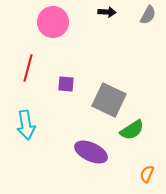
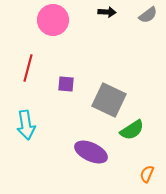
gray semicircle: rotated 24 degrees clockwise
pink circle: moved 2 px up
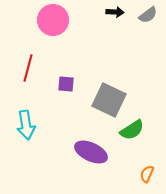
black arrow: moved 8 px right
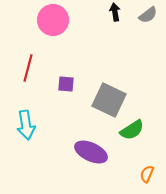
black arrow: rotated 102 degrees counterclockwise
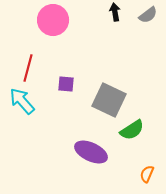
cyan arrow: moved 4 px left, 24 px up; rotated 148 degrees clockwise
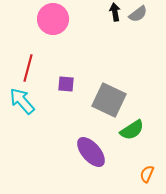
gray semicircle: moved 10 px left, 1 px up
pink circle: moved 1 px up
purple ellipse: rotated 24 degrees clockwise
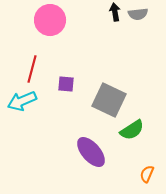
gray semicircle: rotated 30 degrees clockwise
pink circle: moved 3 px left, 1 px down
red line: moved 4 px right, 1 px down
cyan arrow: rotated 72 degrees counterclockwise
